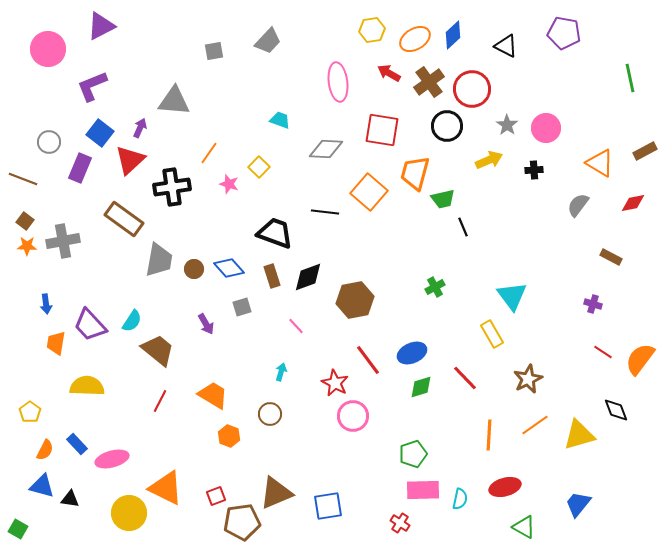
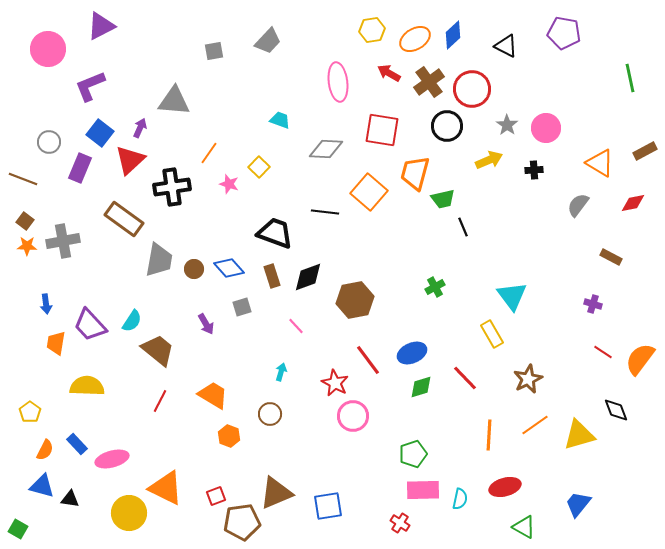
purple L-shape at (92, 86): moved 2 px left
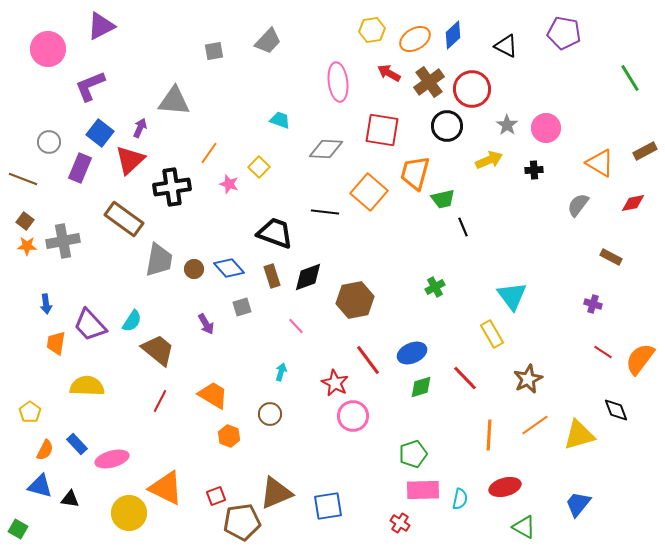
green line at (630, 78): rotated 20 degrees counterclockwise
blue triangle at (42, 486): moved 2 px left
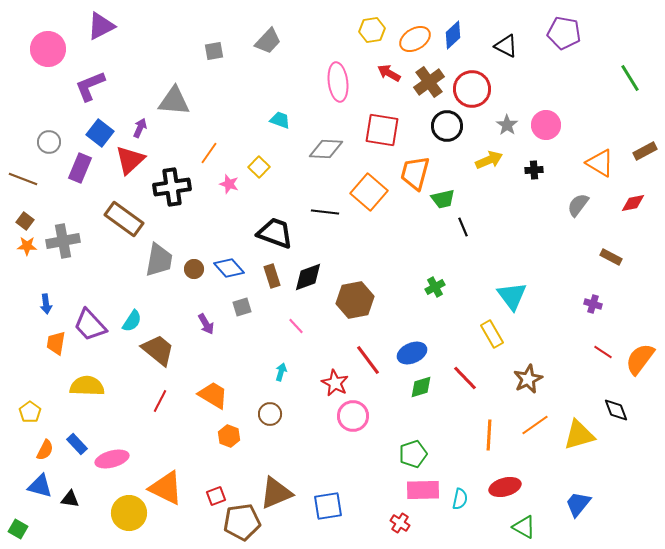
pink circle at (546, 128): moved 3 px up
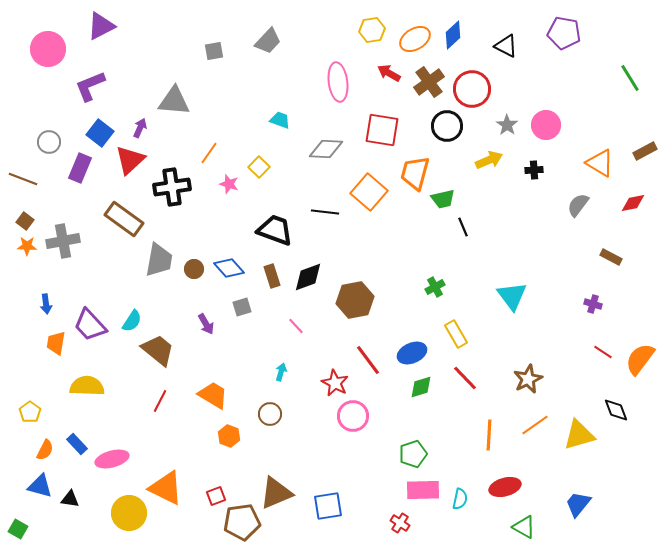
black trapezoid at (275, 233): moved 3 px up
yellow rectangle at (492, 334): moved 36 px left
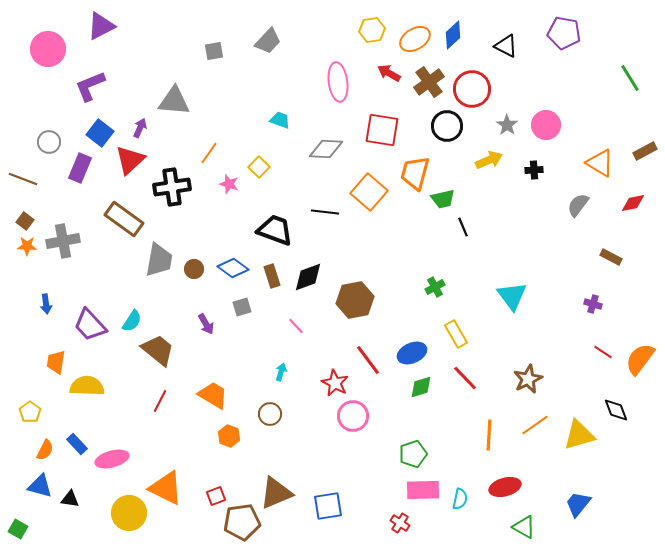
blue diamond at (229, 268): moved 4 px right; rotated 12 degrees counterclockwise
orange trapezoid at (56, 343): moved 19 px down
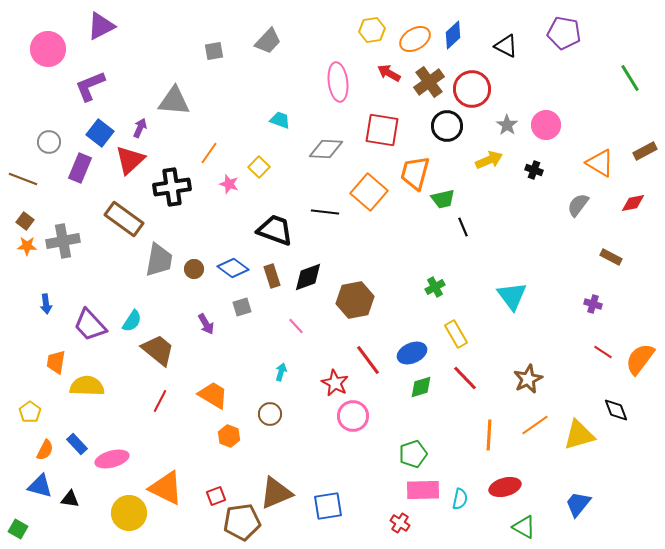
black cross at (534, 170): rotated 24 degrees clockwise
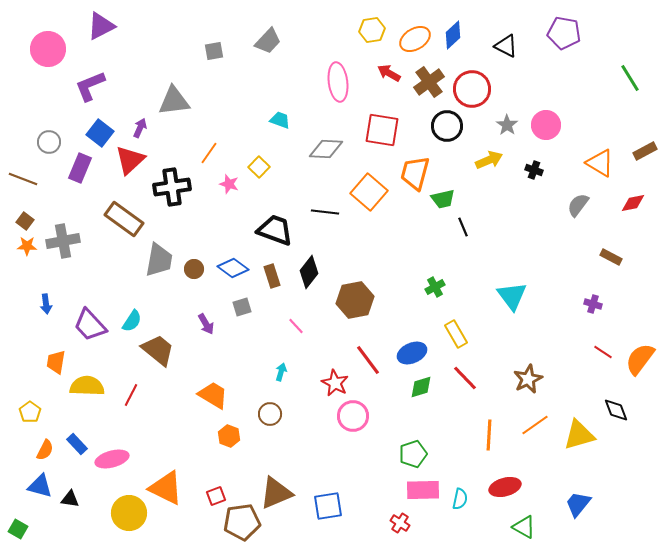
gray triangle at (174, 101): rotated 12 degrees counterclockwise
black diamond at (308, 277): moved 1 px right, 5 px up; rotated 32 degrees counterclockwise
red line at (160, 401): moved 29 px left, 6 px up
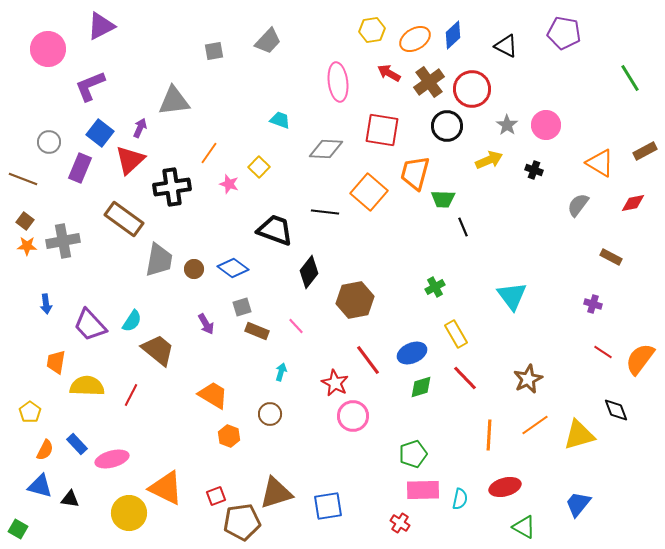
green trapezoid at (443, 199): rotated 15 degrees clockwise
brown rectangle at (272, 276): moved 15 px left, 55 px down; rotated 50 degrees counterclockwise
brown triangle at (276, 493): rotated 6 degrees clockwise
